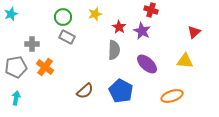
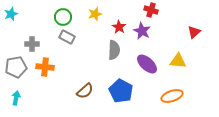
yellow triangle: moved 7 px left
orange cross: rotated 30 degrees counterclockwise
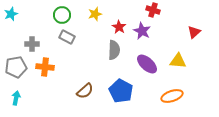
red cross: moved 2 px right
green circle: moved 1 px left, 2 px up
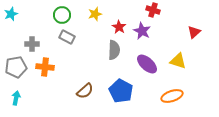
yellow triangle: rotated 12 degrees clockwise
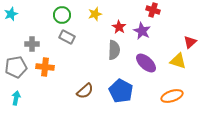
red triangle: moved 4 px left, 10 px down
purple ellipse: moved 1 px left, 1 px up
